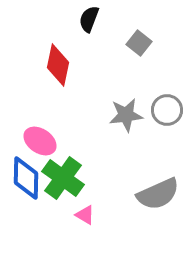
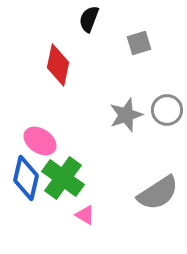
gray square: rotated 35 degrees clockwise
gray star: rotated 12 degrees counterclockwise
blue diamond: rotated 12 degrees clockwise
gray semicircle: moved 1 px up; rotated 9 degrees counterclockwise
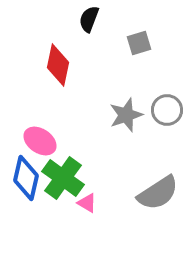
pink triangle: moved 2 px right, 12 px up
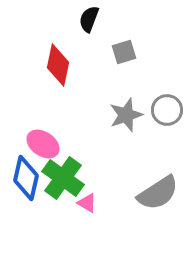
gray square: moved 15 px left, 9 px down
pink ellipse: moved 3 px right, 3 px down
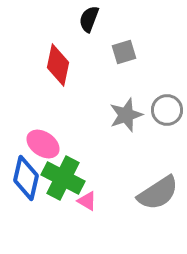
green cross: rotated 9 degrees counterclockwise
pink triangle: moved 2 px up
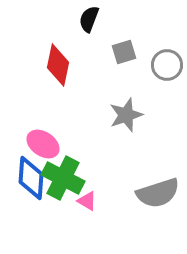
gray circle: moved 45 px up
blue diamond: moved 5 px right; rotated 9 degrees counterclockwise
gray semicircle: rotated 15 degrees clockwise
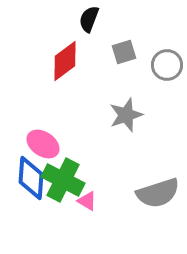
red diamond: moved 7 px right, 4 px up; rotated 42 degrees clockwise
green cross: moved 2 px down
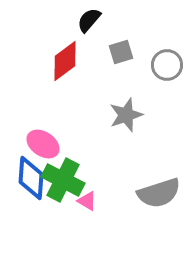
black semicircle: moved 1 px down; rotated 20 degrees clockwise
gray square: moved 3 px left
gray semicircle: moved 1 px right
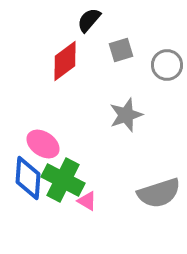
gray square: moved 2 px up
blue diamond: moved 3 px left
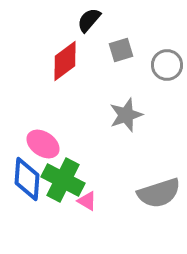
blue diamond: moved 1 px left, 1 px down
